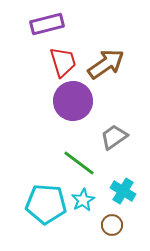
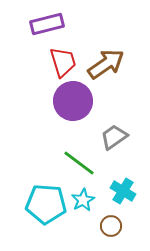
brown circle: moved 1 px left, 1 px down
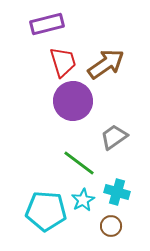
cyan cross: moved 6 px left, 1 px down; rotated 15 degrees counterclockwise
cyan pentagon: moved 7 px down
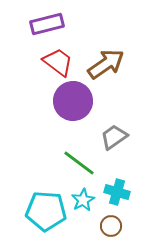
red trapezoid: moved 5 px left; rotated 36 degrees counterclockwise
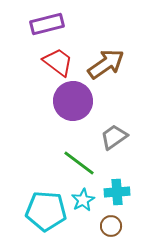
cyan cross: rotated 20 degrees counterclockwise
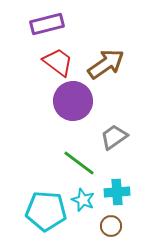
cyan star: rotated 20 degrees counterclockwise
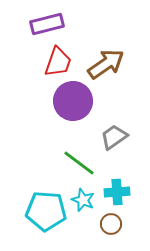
red trapezoid: rotated 72 degrees clockwise
brown circle: moved 2 px up
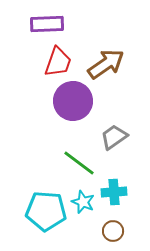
purple rectangle: rotated 12 degrees clockwise
cyan cross: moved 3 px left
cyan star: moved 2 px down
brown circle: moved 2 px right, 7 px down
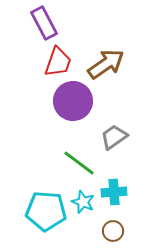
purple rectangle: moved 3 px left, 1 px up; rotated 64 degrees clockwise
